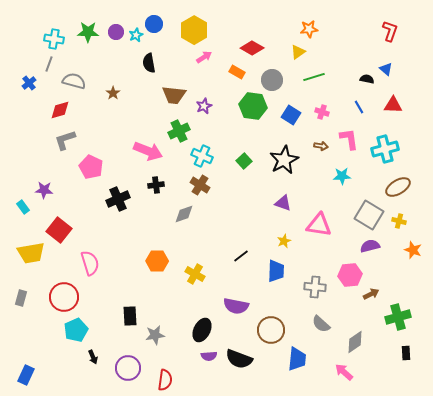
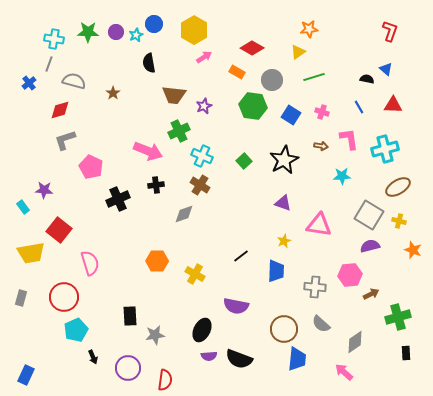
brown circle at (271, 330): moved 13 px right, 1 px up
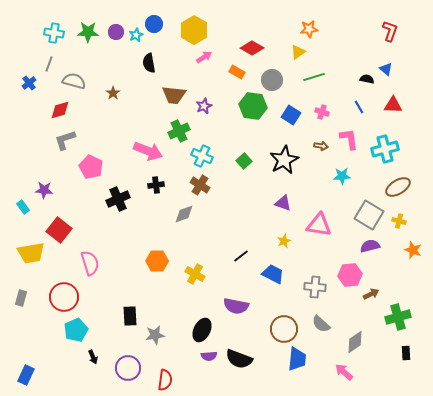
cyan cross at (54, 39): moved 6 px up
blue trapezoid at (276, 271): moved 3 px left, 3 px down; rotated 65 degrees counterclockwise
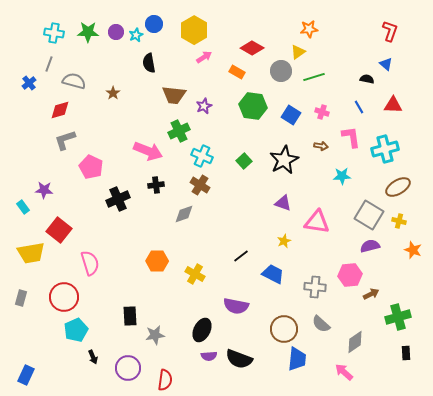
blue triangle at (386, 69): moved 5 px up
gray circle at (272, 80): moved 9 px right, 9 px up
pink L-shape at (349, 139): moved 2 px right, 2 px up
pink triangle at (319, 225): moved 2 px left, 3 px up
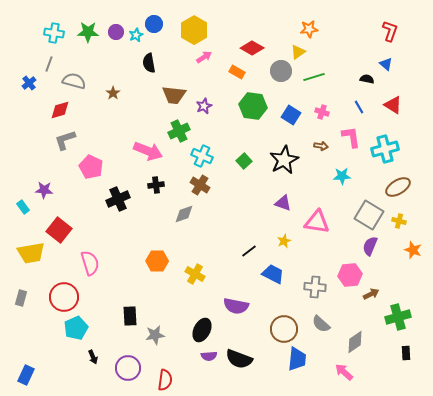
red triangle at (393, 105): rotated 30 degrees clockwise
purple semicircle at (370, 246): rotated 54 degrees counterclockwise
black line at (241, 256): moved 8 px right, 5 px up
cyan pentagon at (76, 330): moved 2 px up
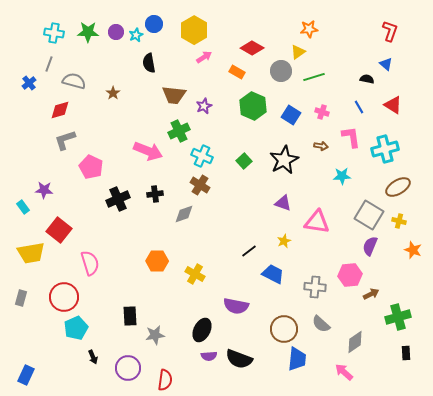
green hexagon at (253, 106): rotated 16 degrees clockwise
black cross at (156, 185): moved 1 px left, 9 px down
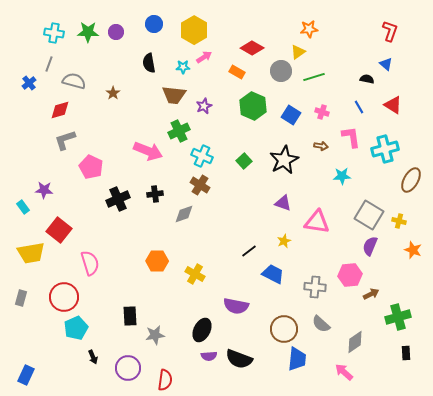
cyan star at (136, 35): moved 47 px right, 32 px down; rotated 24 degrees clockwise
brown ellipse at (398, 187): moved 13 px right, 7 px up; rotated 30 degrees counterclockwise
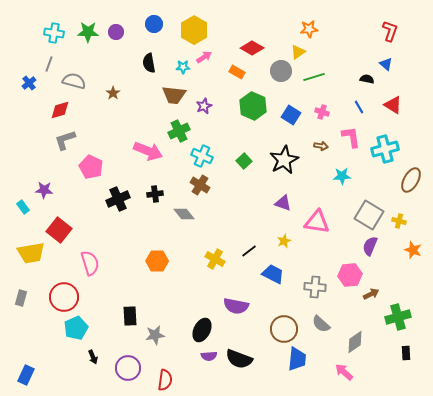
gray diamond at (184, 214): rotated 70 degrees clockwise
yellow cross at (195, 274): moved 20 px right, 15 px up
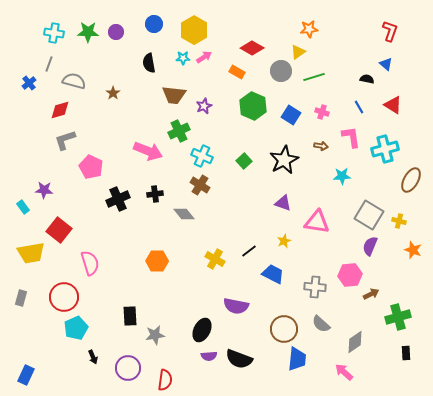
cyan star at (183, 67): moved 9 px up
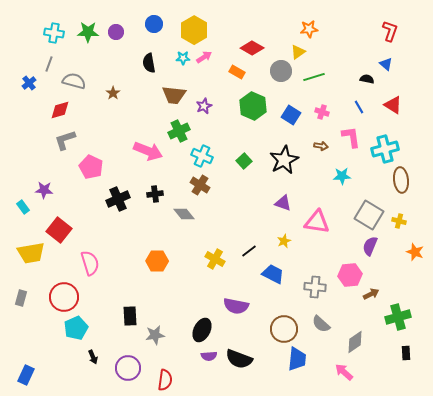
brown ellipse at (411, 180): moved 10 px left; rotated 35 degrees counterclockwise
orange star at (413, 250): moved 2 px right, 2 px down
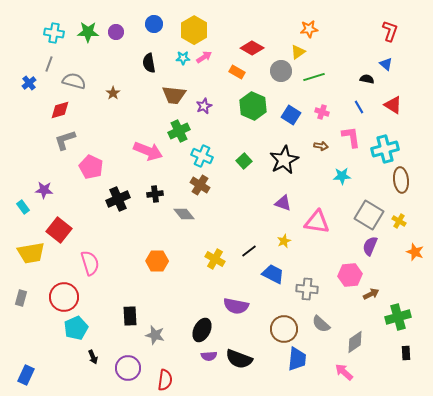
yellow cross at (399, 221): rotated 16 degrees clockwise
gray cross at (315, 287): moved 8 px left, 2 px down
gray star at (155, 335): rotated 24 degrees clockwise
